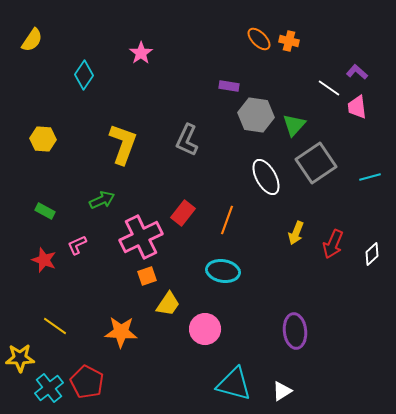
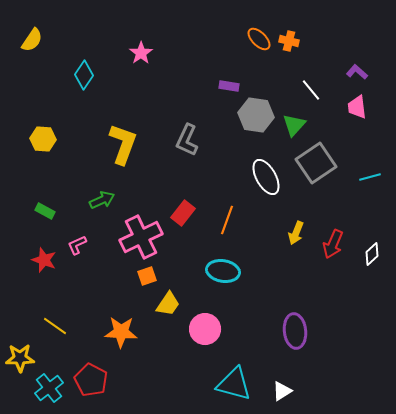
white line: moved 18 px left, 2 px down; rotated 15 degrees clockwise
red pentagon: moved 4 px right, 2 px up
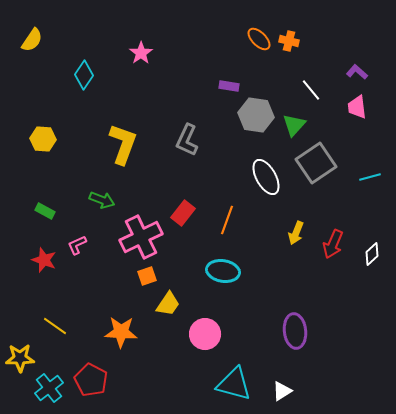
green arrow: rotated 45 degrees clockwise
pink circle: moved 5 px down
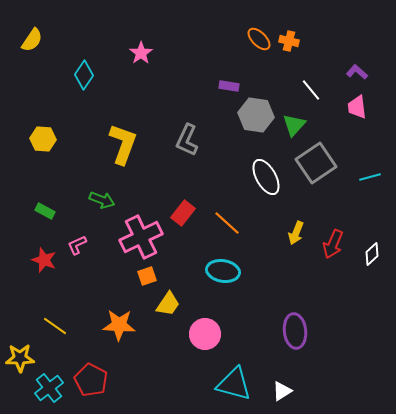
orange line: moved 3 px down; rotated 68 degrees counterclockwise
orange star: moved 2 px left, 7 px up
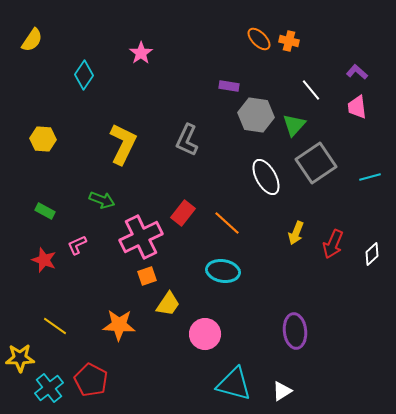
yellow L-shape: rotated 6 degrees clockwise
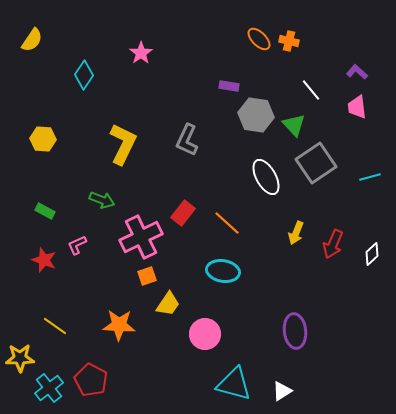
green triangle: rotated 25 degrees counterclockwise
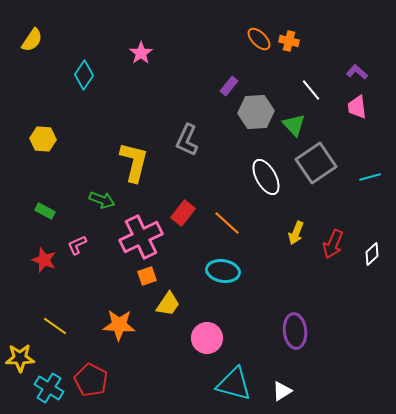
purple rectangle: rotated 60 degrees counterclockwise
gray hexagon: moved 3 px up; rotated 12 degrees counterclockwise
yellow L-shape: moved 11 px right, 18 px down; rotated 12 degrees counterclockwise
pink circle: moved 2 px right, 4 px down
cyan cross: rotated 20 degrees counterclockwise
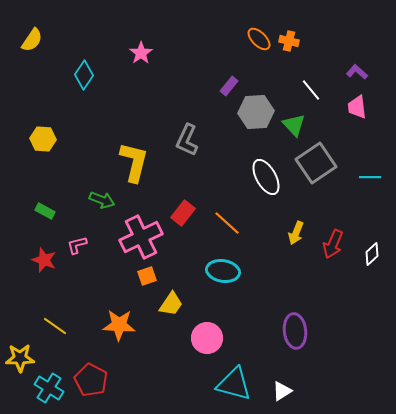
cyan line: rotated 15 degrees clockwise
pink L-shape: rotated 10 degrees clockwise
yellow trapezoid: moved 3 px right
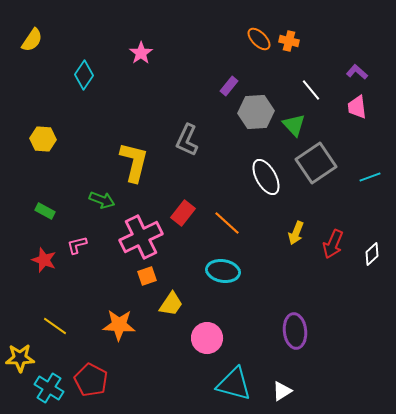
cyan line: rotated 20 degrees counterclockwise
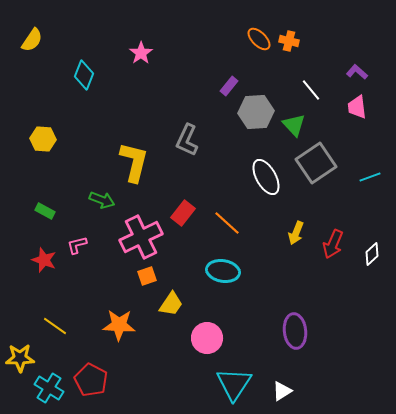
cyan diamond: rotated 12 degrees counterclockwise
cyan triangle: rotated 48 degrees clockwise
